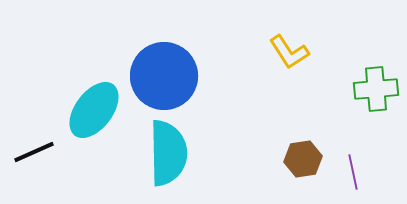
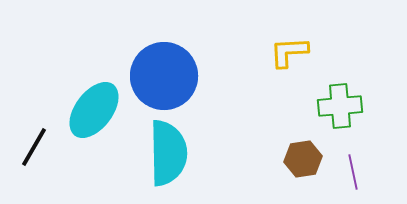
yellow L-shape: rotated 120 degrees clockwise
green cross: moved 36 px left, 17 px down
black line: moved 5 px up; rotated 36 degrees counterclockwise
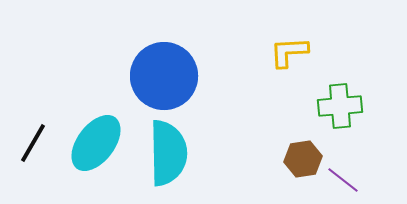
cyan ellipse: moved 2 px right, 33 px down
black line: moved 1 px left, 4 px up
purple line: moved 10 px left, 8 px down; rotated 40 degrees counterclockwise
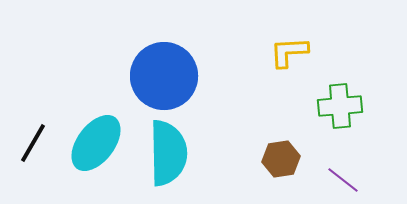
brown hexagon: moved 22 px left
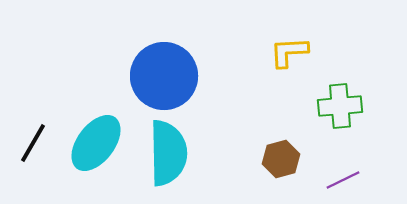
brown hexagon: rotated 6 degrees counterclockwise
purple line: rotated 64 degrees counterclockwise
